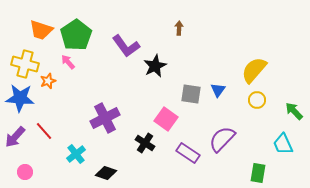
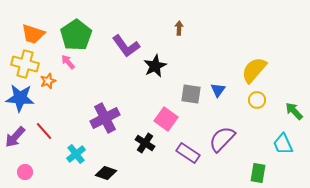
orange trapezoid: moved 8 px left, 4 px down
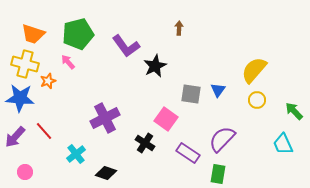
green pentagon: moved 2 px right, 1 px up; rotated 20 degrees clockwise
green rectangle: moved 40 px left, 1 px down
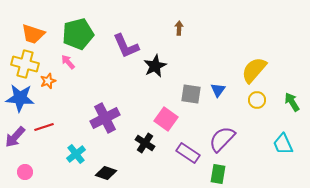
purple L-shape: rotated 12 degrees clockwise
green arrow: moved 2 px left, 9 px up; rotated 12 degrees clockwise
red line: moved 4 px up; rotated 66 degrees counterclockwise
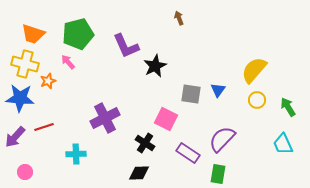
brown arrow: moved 10 px up; rotated 24 degrees counterclockwise
green arrow: moved 4 px left, 5 px down
pink square: rotated 10 degrees counterclockwise
cyan cross: rotated 36 degrees clockwise
black diamond: moved 33 px right; rotated 20 degrees counterclockwise
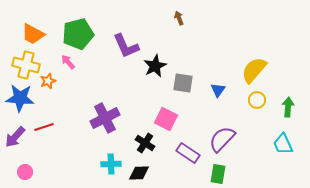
orange trapezoid: rotated 10 degrees clockwise
yellow cross: moved 1 px right, 1 px down
gray square: moved 8 px left, 11 px up
green arrow: rotated 36 degrees clockwise
cyan cross: moved 35 px right, 10 px down
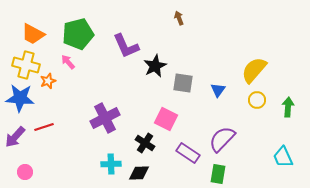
cyan trapezoid: moved 13 px down
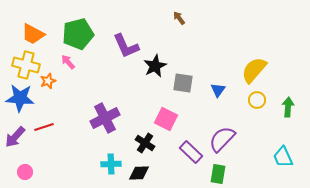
brown arrow: rotated 16 degrees counterclockwise
purple rectangle: moved 3 px right, 1 px up; rotated 10 degrees clockwise
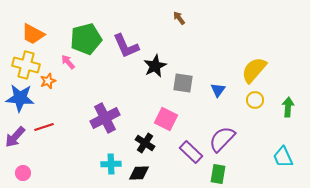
green pentagon: moved 8 px right, 5 px down
yellow circle: moved 2 px left
pink circle: moved 2 px left, 1 px down
